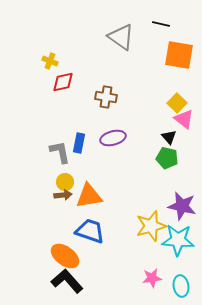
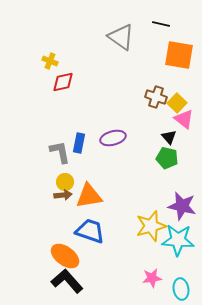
brown cross: moved 50 px right; rotated 10 degrees clockwise
cyan ellipse: moved 3 px down
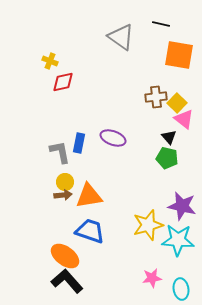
brown cross: rotated 25 degrees counterclockwise
purple ellipse: rotated 35 degrees clockwise
yellow star: moved 3 px left, 1 px up
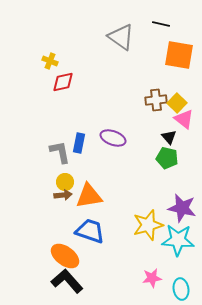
brown cross: moved 3 px down
purple star: moved 2 px down
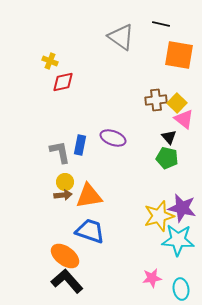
blue rectangle: moved 1 px right, 2 px down
yellow star: moved 11 px right, 9 px up
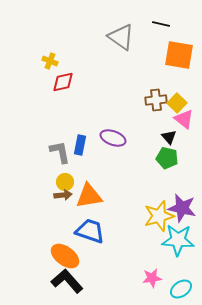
cyan ellipse: rotated 65 degrees clockwise
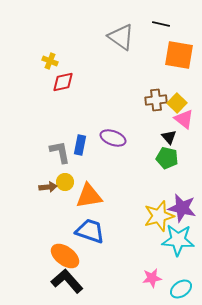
brown arrow: moved 15 px left, 8 px up
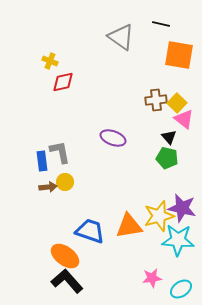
blue rectangle: moved 38 px left, 16 px down; rotated 18 degrees counterclockwise
orange triangle: moved 40 px right, 30 px down
